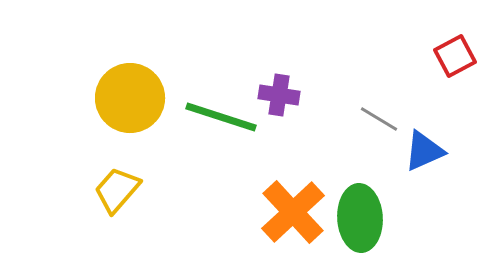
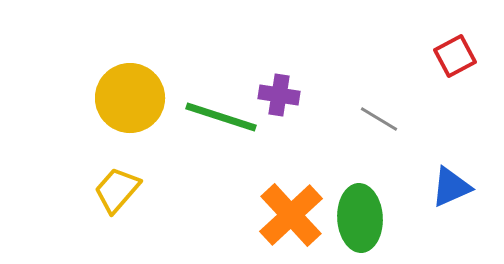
blue triangle: moved 27 px right, 36 px down
orange cross: moved 2 px left, 3 px down
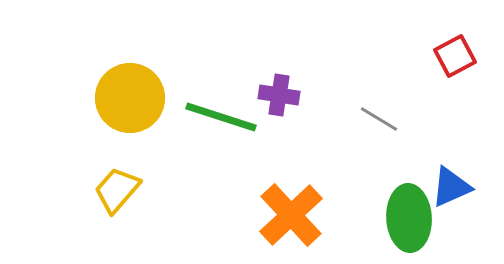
green ellipse: moved 49 px right
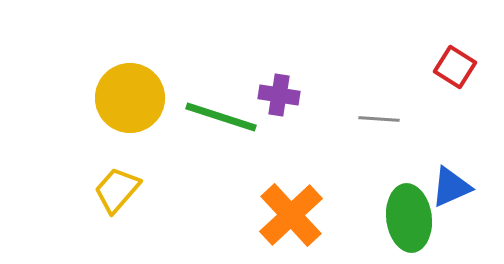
red square: moved 11 px down; rotated 30 degrees counterclockwise
gray line: rotated 27 degrees counterclockwise
green ellipse: rotated 4 degrees counterclockwise
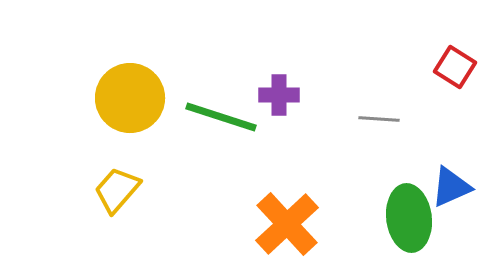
purple cross: rotated 9 degrees counterclockwise
orange cross: moved 4 px left, 9 px down
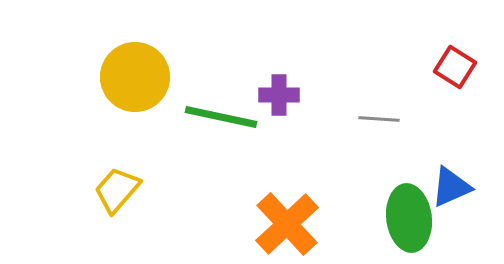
yellow circle: moved 5 px right, 21 px up
green line: rotated 6 degrees counterclockwise
